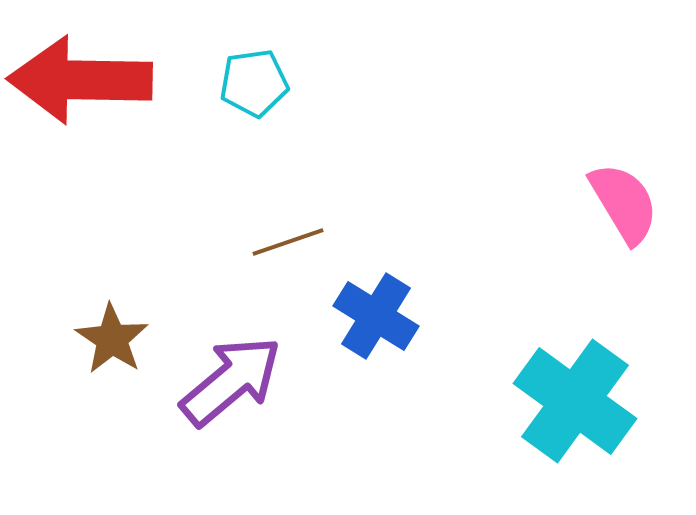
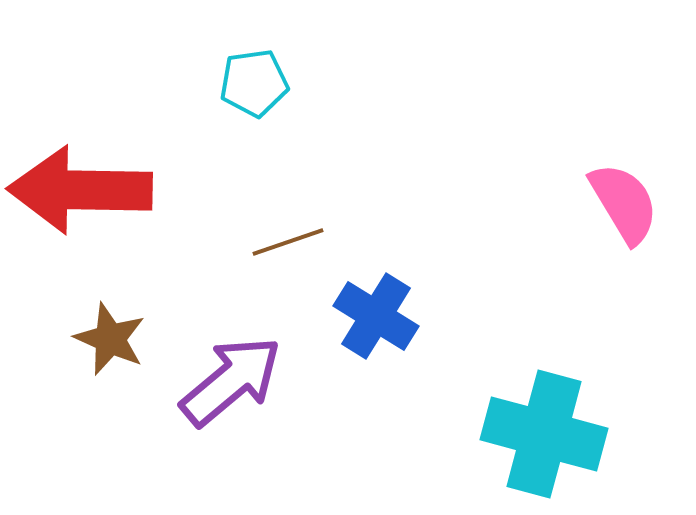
red arrow: moved 110 px down
brown star: moved 2 px left; rotated 10 degrees counterclockwise
cyan cross: moved 31 px left, 33 px down; rotated 21 degrees counterclockwise
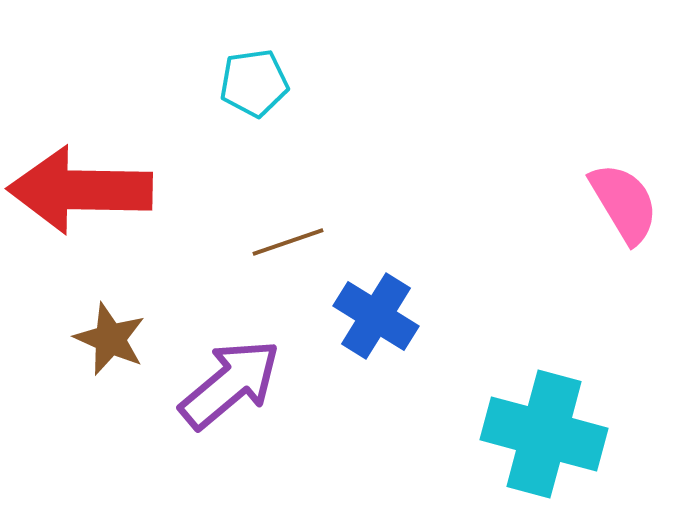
purple arrow: moved 1 px left, 3 px down
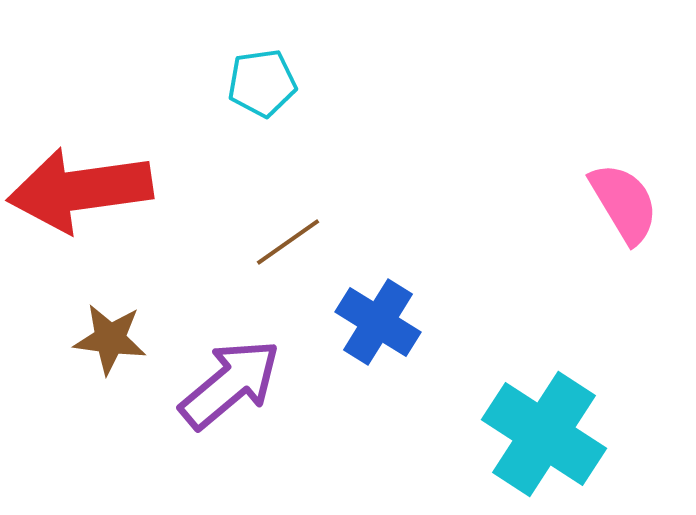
cyan pentagon: moved 8 px right
red arrow: rotated 9 degrees counterclockwise
brown line: rotated 16 degrees counterclockwise
blue cross: moved 2 px right, 6 px down
brown star: rotated 16 degrees counterclockwise
cyan cross: rotated 18 degrees clockwise
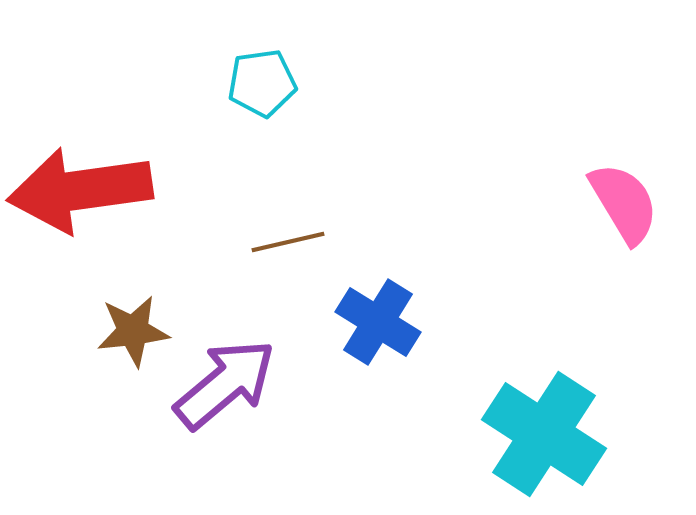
brown line: rotated 22 degrees clockwise
brown star: moved 23 px right, 8 px up; rotated 14 degrees counterclockwise
purple arrow: moved 5 px left
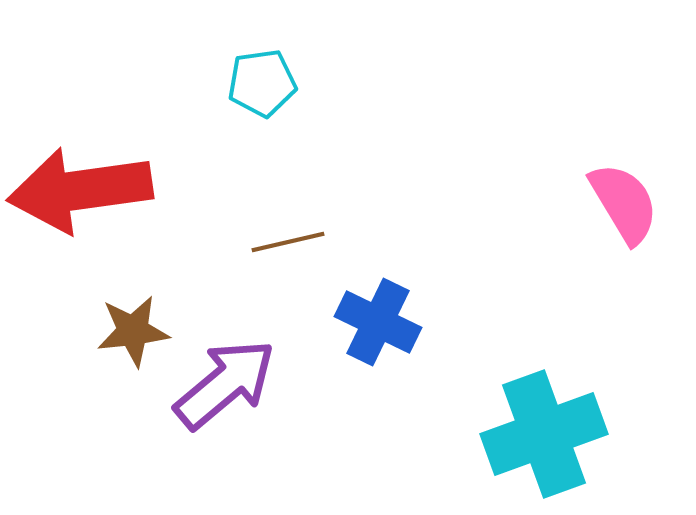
blue cross: rotated 6 degrees counterclockwise
cyan cross: rotated 37 degrees clockwise
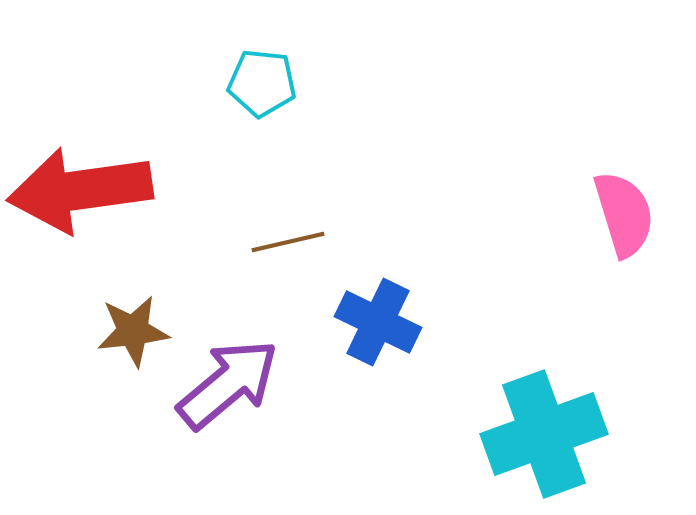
cyan pentagon: rotated 14 degrees clockwise
pink semicircle: moved 11 px down; rotated 14 degrees clockwise
purple arrow: moved 3 px right
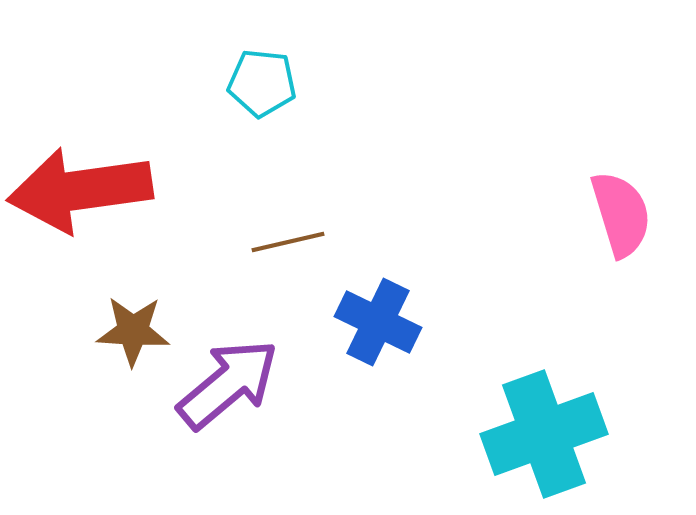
pink semicircle: moved 3 px left
brown star: rotated 10 degrees clockwise
